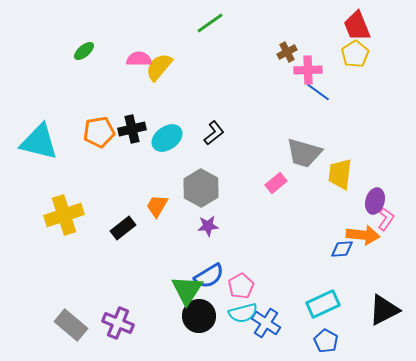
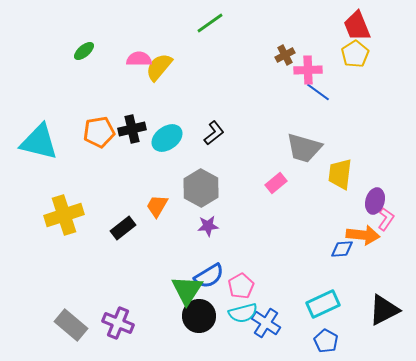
brown cross: moved 2 px left, 3 px down
gray trapezoid: moved 5 px up
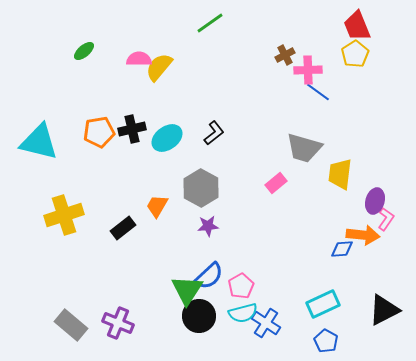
blue semicircle: rotated 12 degrees counterclockwise
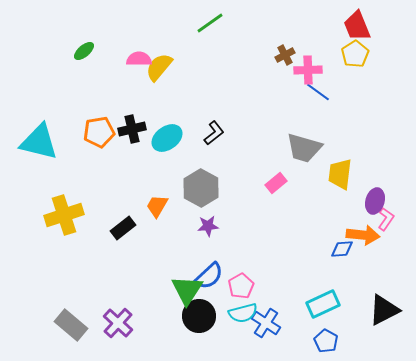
purple cross: rotated 20 degrees clockwise
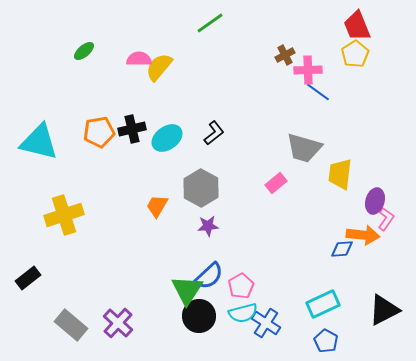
black rectangle: moved 95 px left, 50 px down
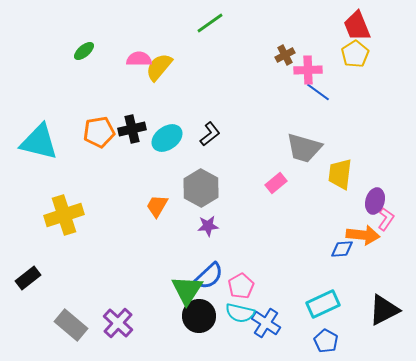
black L-shape: moved 4 px left, 1 px down
cyan semicircle: moved 3 px left; rotated 28 degrees clockwise
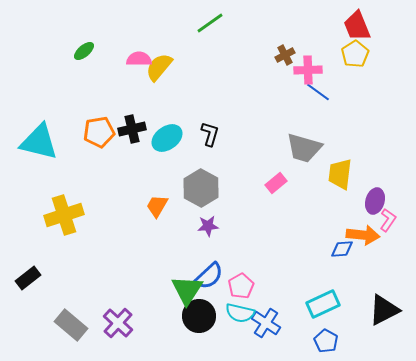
black L-shape: rotated 35 degrees counterclockwise
pink L-shape: moved 2 px right, 1 px down
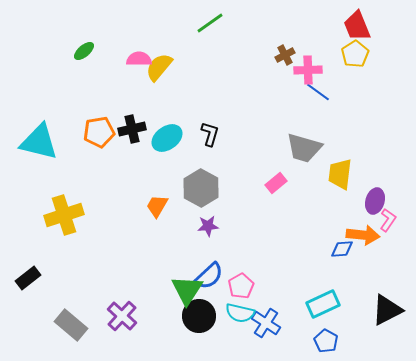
black triangle: moved 3 px right
purple cross: moved 4 px right, 7 px up
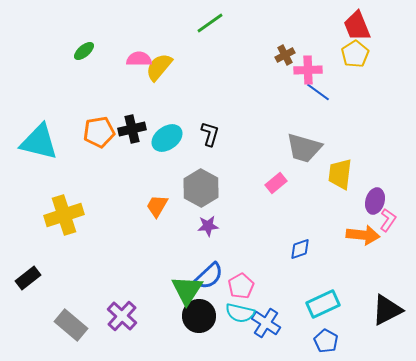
blue diamond: moved 42 px left; rotated 15 degrees counterclockwise
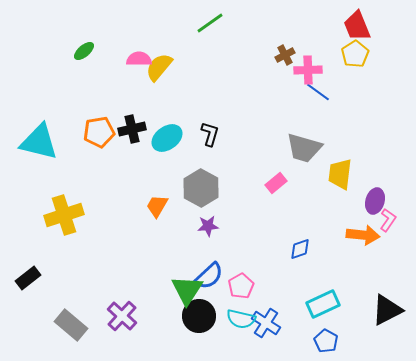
cyan semicircle: moved 1 px right, 6 px down
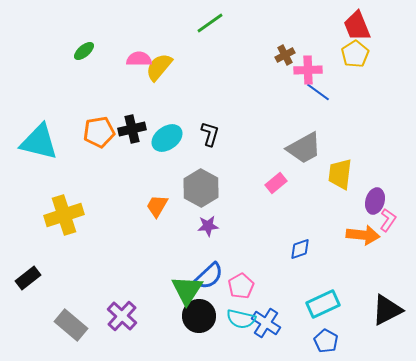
gray trapezoid: rotated 45 degrees counterclockwise
